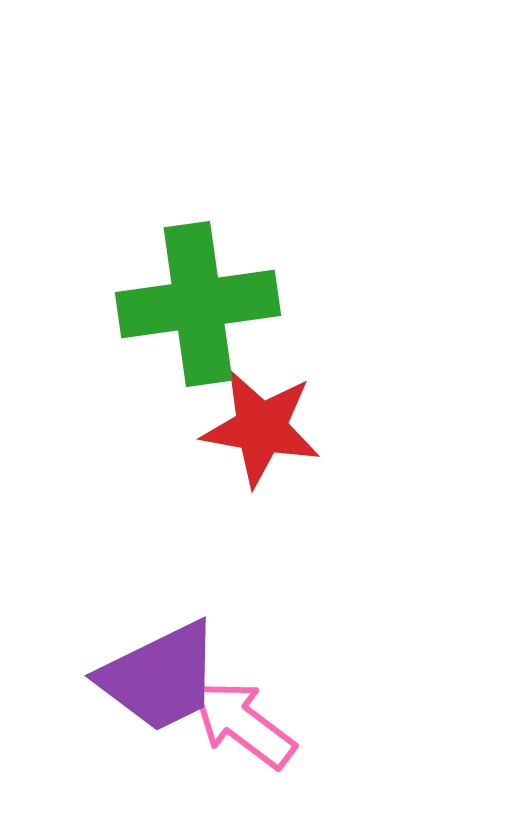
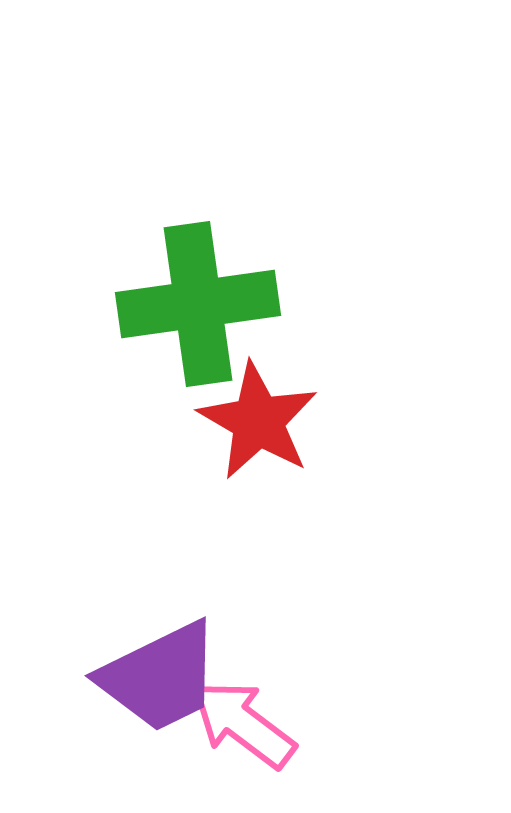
red star: moved 3 px left, 7 px up; rotated 20 degrees clockwise
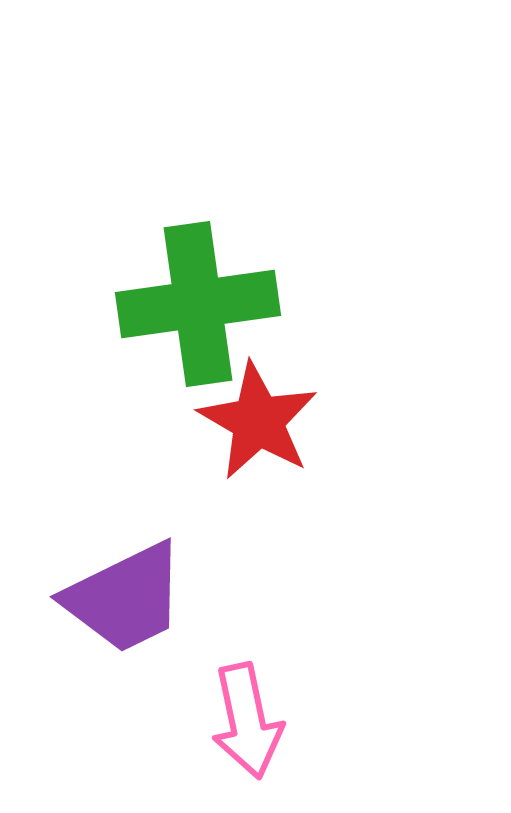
purple trapezoid: moved 35 px left, 79 px up
pink arrow: moved 4 px right, 3 px up; rotated 139 degrees counterclockwise
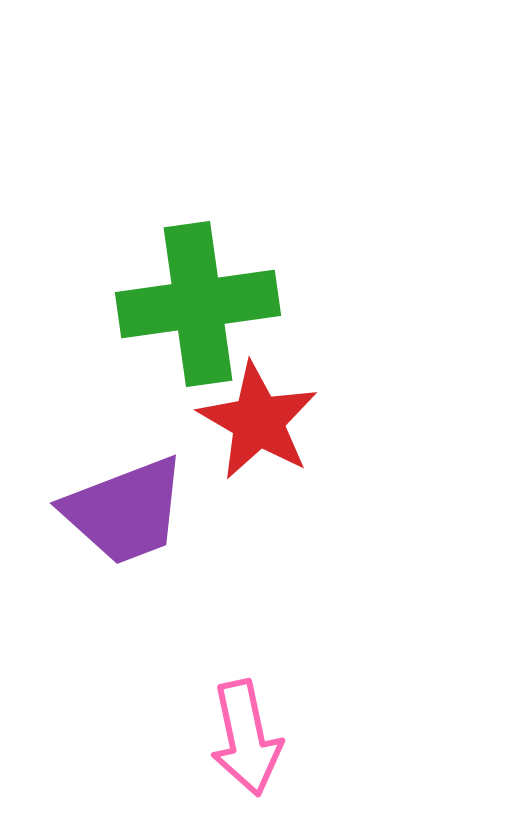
purple trapezoid: moved 87 px up; rotated 5 degrees clockwise
pink arrow: moved 1 px left, 17 px down
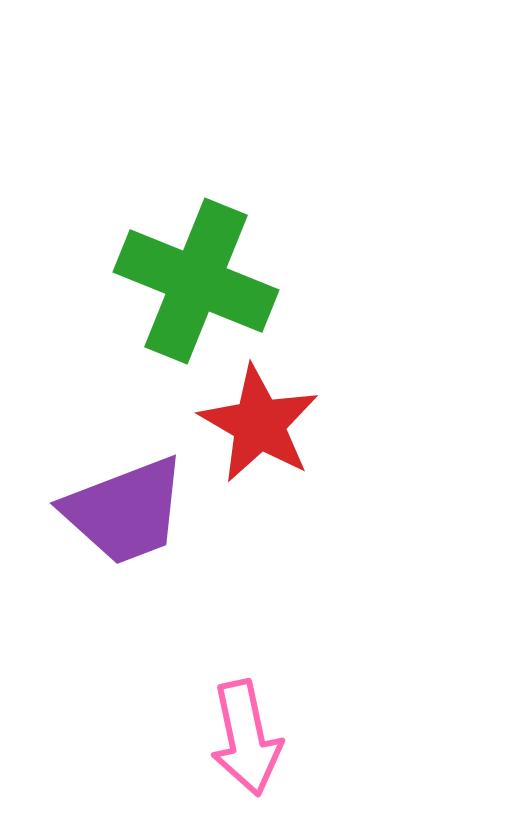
green cross: moved 2 px left, 23 px up; rotated 30 degrees clockwise
red star: moved 1 px right, 3 px down
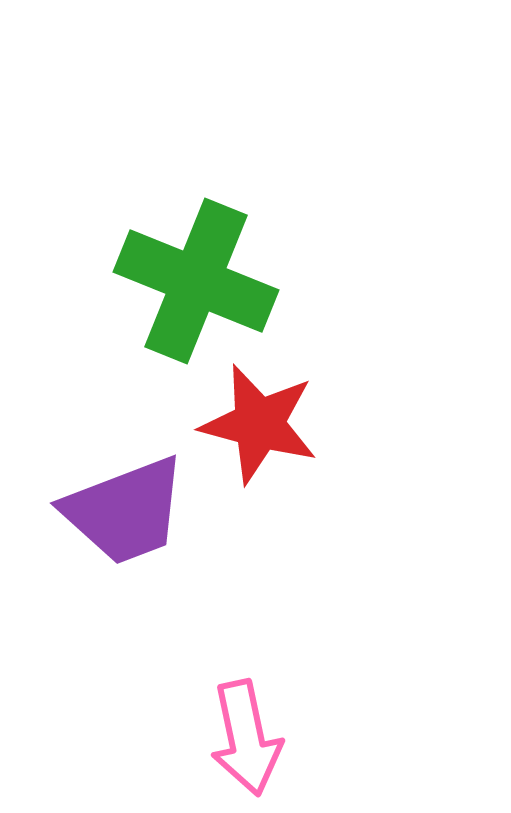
red star: rotated 15 degrees counterclockwise
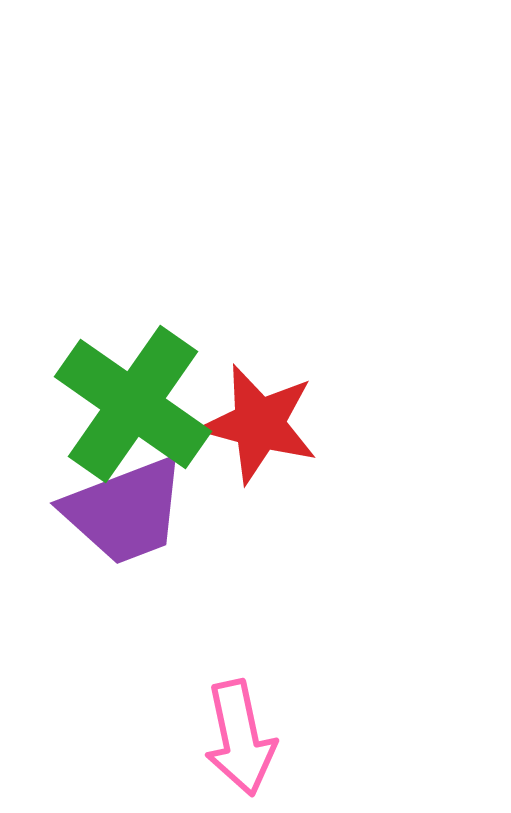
green cross: moved 63 px left, 123 px down; rotated 13 degrees clockwise
pink arrow: moved 6 px left
